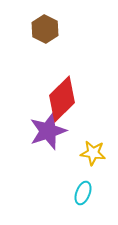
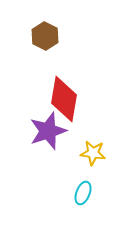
brown hexagon: moved 7 px down
red diamond: moved 2 px right; rotated 36 degrees counterclockwise
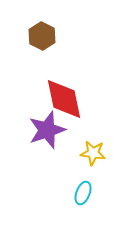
brown hexagon: moved 3 px left
red diamond: rotated 21 degrees counterclockwise
purple star: moved 1 px left, 1 px up
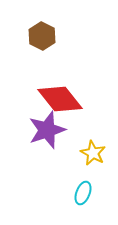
red diamond: moved 4 px left; rotated 27 degrees counterclockwise
yellow star: rotated 20 degrees clockwise
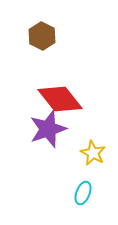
purple star: moved 1 px right, 1 px up
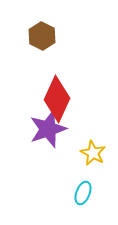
red diamond: moved 3 px left; rotated 63 degrees clockwise
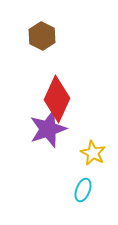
cyan ellipse: moved 3 px up
